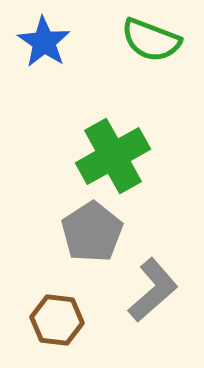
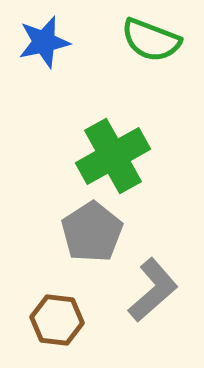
blue star: rotated 26 degrees clockwise
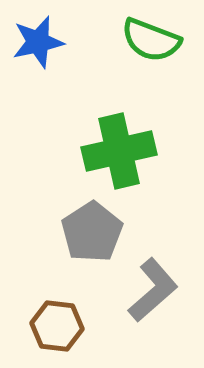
blue star: moved 6 px left
green cross: moved 6 px right, 5 px up; rotated 16 degrees clockwise
brown hexagon: moved 6 px down
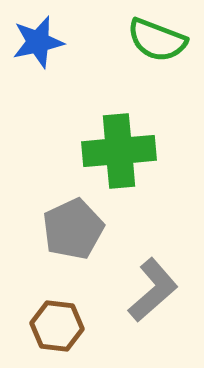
green semicircle: moved 6 px right
green cross: rotated 8 degrees clockwise
gray pentagon: moved 19 px left, 3 px up; rotated 8 degrees clockwise
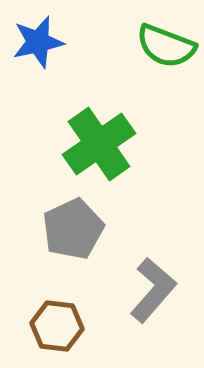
green semicircle: moved 9 px right, 6 px down
green cross: moved 20 px left, 7 px up; rotated 30 degrees counterclockwise
gray L-shape: rotated 8 degrees counterclockwise
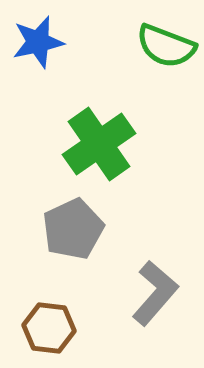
gray L-shape: moved 2 px right, 3 px down
brown hexagon: moved 8 px left, 2 px down
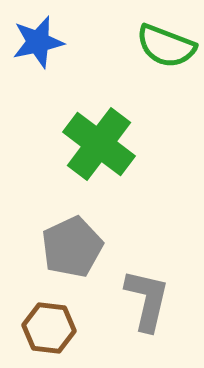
green cross: rotated 18 degrees counterclockwise
gray pentagon: moved 1 px left, 18 px down
gray L-shape: moved 8 px left, 7 px down; rotated 28 degrees counterclockwise
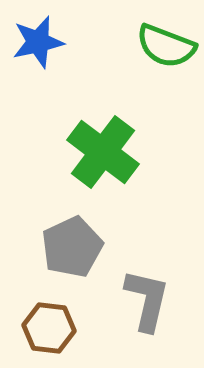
green cross: moved 4 px right, 8 px down
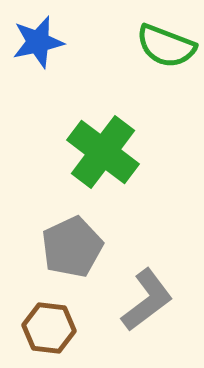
gray L-shape: rotated 40 degrees clockwise
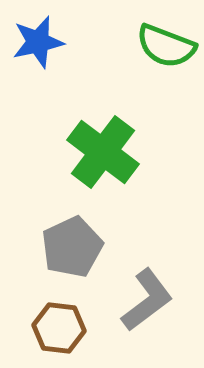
brown hexagon: moved 10 px right
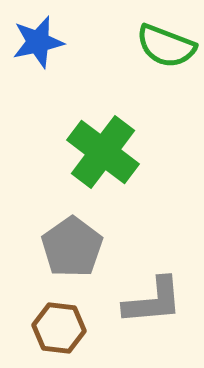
gray pentagon: rotated 10 degrees counterclockwise
gray L-shape: moved 6 px right, 1 px down; rotated 32 degrees clockwise
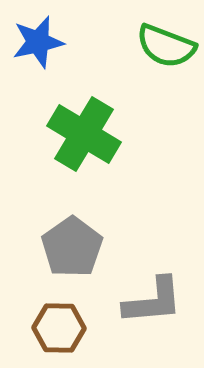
green cross: moved 19 px left, 18 px up; rotated 6 degrees counterclockwise
brown hexagon: rotated 6 degrees counterclockwise
